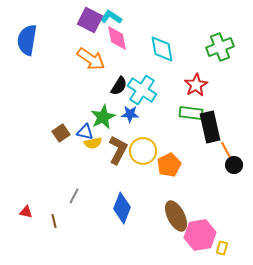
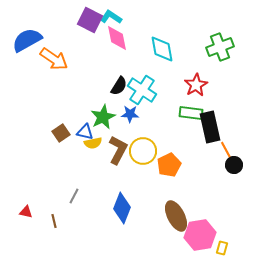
blue semicircle: rotated 52 degrees clockwise
orange arrow: moved 37 px left
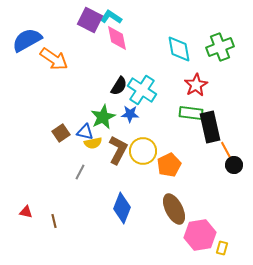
cyan diamond: moved 17 px right
gray line: moved 6 px right, 24 px up
brown ellipse: moved 2 px left, 7 px up
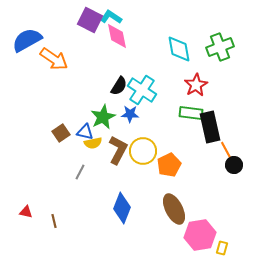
pink diamond: moved 2 px up
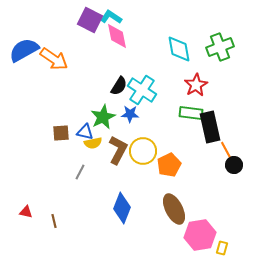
blue semicircle: moved 3 px left, 10 px down
brown square: rotated 30 degrees clockwise
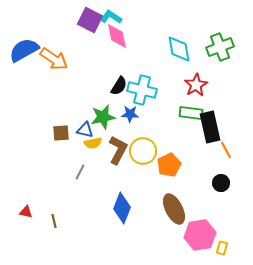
cyan cross: rotated 20 degrees counterclockwise
green star: rotated 15 degrees clockwise
blue triangle: moved 2 px up
black circle: moved 13 px left, 18 px down
